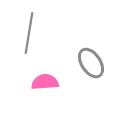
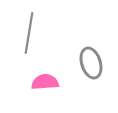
gray ellipse: rotated 16 degrees clockwise
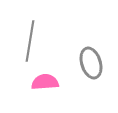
gray line: moved 1 px right, 8 px down
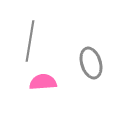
pink semicircle: moved 2 px left
